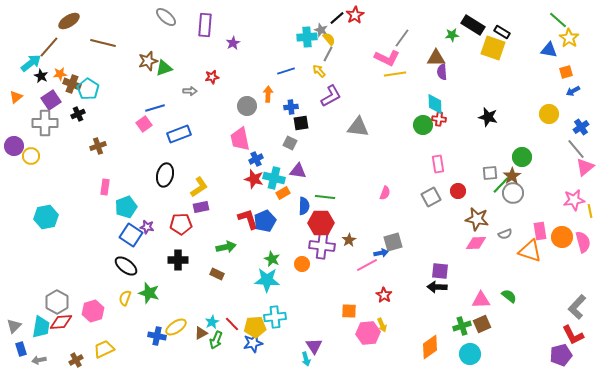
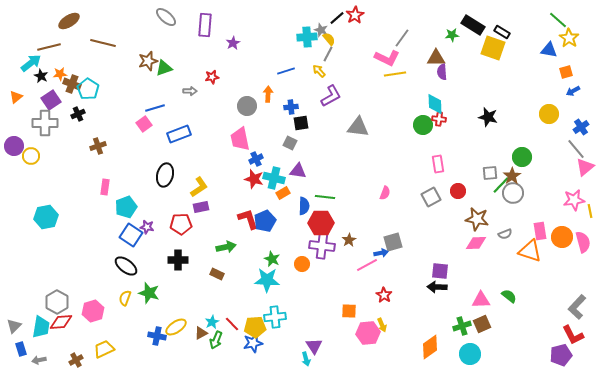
brown line at (49, 47): rotated 35 degrees clockwise
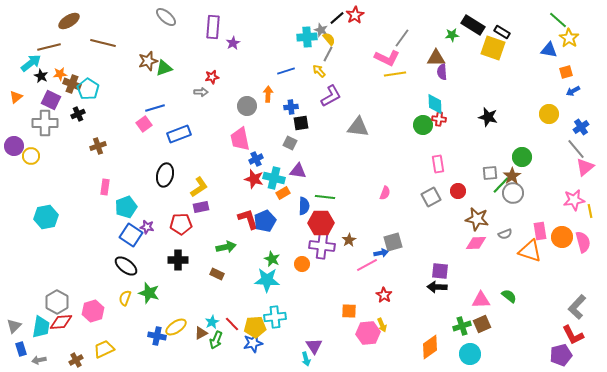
purple rectangle at (205, 25): moved 8 px right, 2 px down
gray arrow at (190, 91): moved 11 px right, 1 px down
purple square at (51, 100): rotated 30 degrees counterclockwise
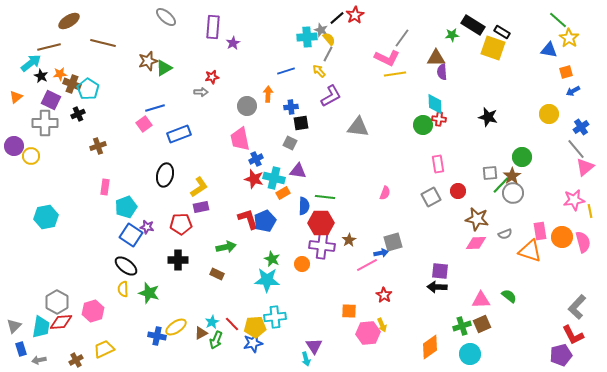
green triangle at (164, 68): rotated 12 degrees counterclockwise
yellow semicircle at (125, 298): moved 2 px left, 9 px up; rotated 21 degrees counterclockwise
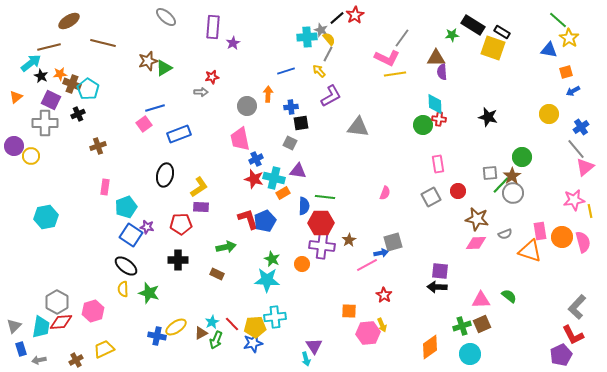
purple rectangle at (201, 207): rotated 14 degrees clockwise
purple pentagon at (561, 355): rotated 10 degrees counterclockwise
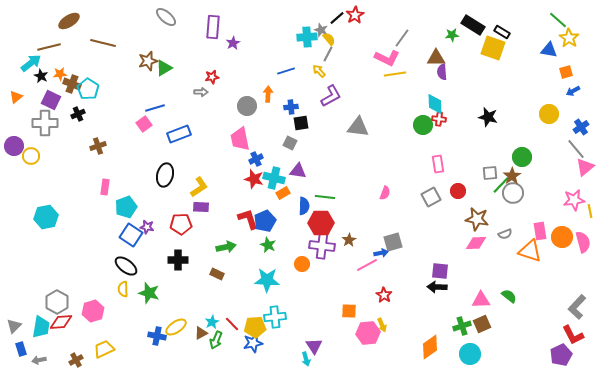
green star at (272, 259): moved 4 px left, 14 px up
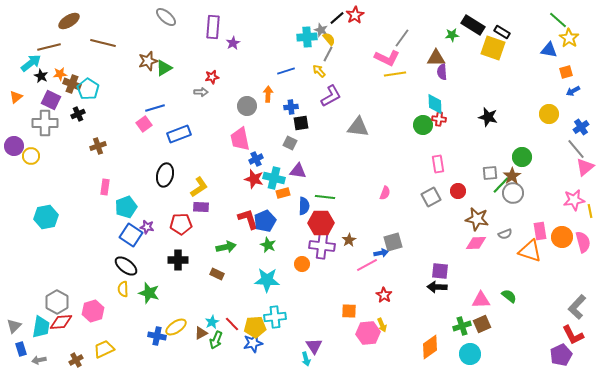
orange rectangle at (283, 193): rotated 16 degrees clockwise
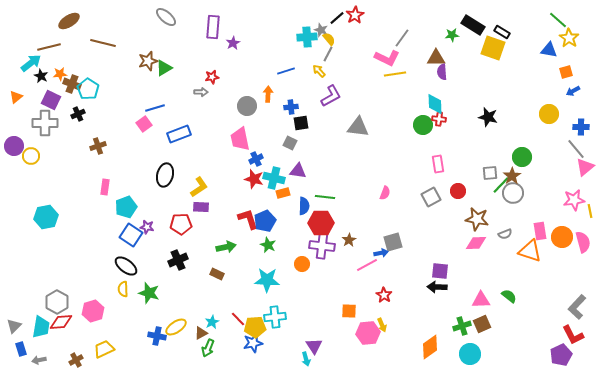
blue cross at (581, 127): rotated 35 degrees clockwise
black cross at (178, 260): rotated 24 degrees counterclockwise
red line at (232, 324): moved 6 px right, 5 px up
green arrow at (216, 340): moved 8 px left, 8 px down
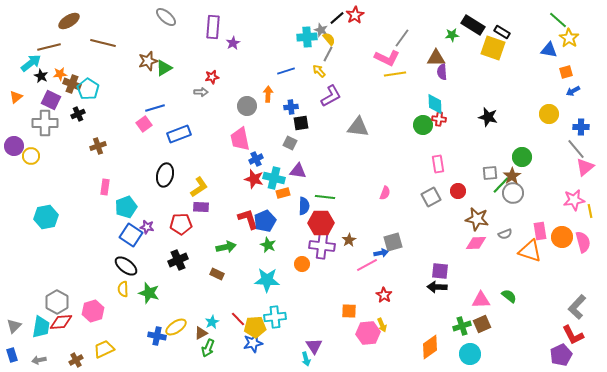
blue rectangle at (21, 349): moved 9 px left, 6 px down
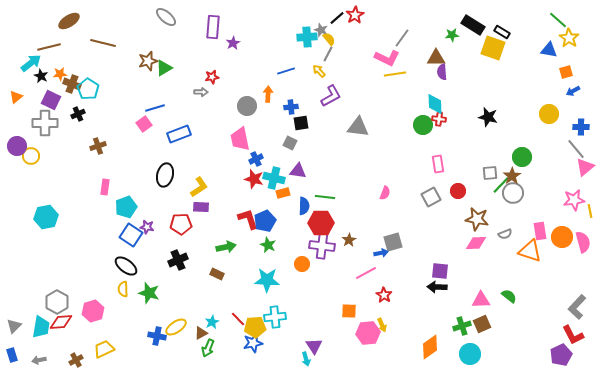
purple circle at (14, 146): moved 3 px right
pink line at (367, 265): moved 1 px left, 8 px down
